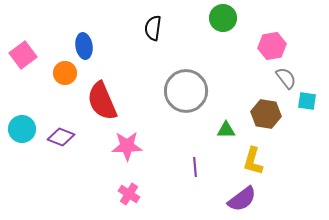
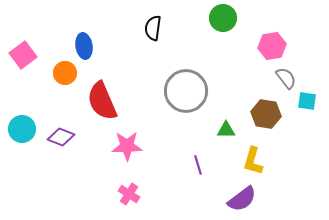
purple line: moved 3 px right, 2 px up; rotated 12 degrees counterclockwise
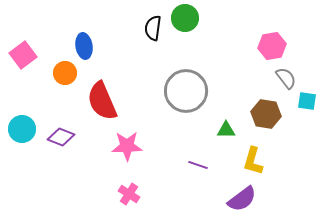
green circle: moved 38 px left
purple line: rotated 54 degrees counterclockwise
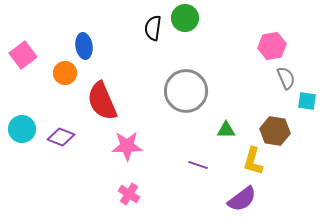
gray semicircle: rotated 15 degrees clockwise
brown hexagon: moved 9 px right, 17 px down
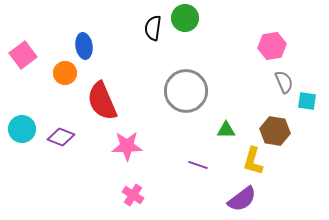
gray semicircle: moved 2 px left, 4 px down
pink cross: moved 4 px right, 1 px down
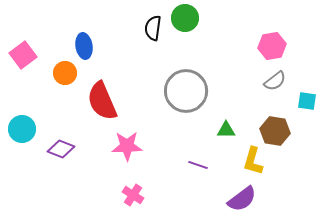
gray semicircle: moved 9 px left, 1 px up; rotated 75 degrees clockwise
purple diamond: moved 12 px down
